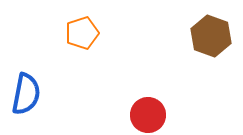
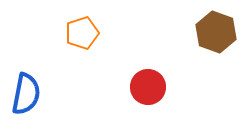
brown hexagon: moved 5 px right, 4 px up
red circle: moved 28 px up
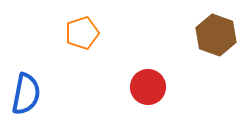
brown hexagon: moved 3 px down
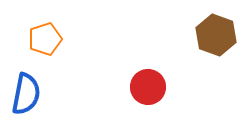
orange pentagon: moved 37 px left, 6 px down
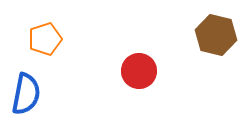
brown hexagon: rotated 6 degrees counterclockwise
red circle: moved 9 px left, 16 px up
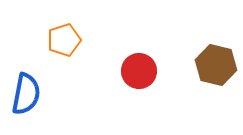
brown hexagon: moved 30 px down
orange pentagon: moved 19 px right, 1 px down
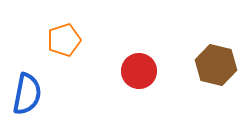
blue semicircle: moved 1 px right
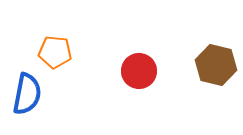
orange pentagon: moved 9 px left, 12 px down; rotated 24 degrees clockwise
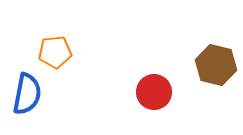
orange pentagon: rotated 12 degrees counterclockwise
red circle: moved 15 px right, 21 px down
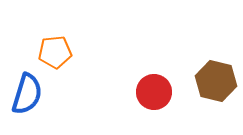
brown hexagon: moved 16 px down
blue semicircle: rotated 6 degrees clockwise
